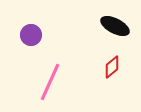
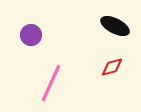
red diamond: rotated 25 degrees clockwise
pink line: moved 1 px right, 1 px down
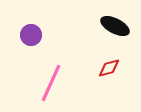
red diamond: moved 3 px left, 1 px down
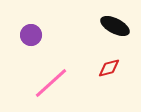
pink line: rotated 24 degrees clockwise
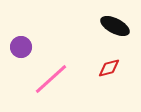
purple circle: moved 10 px left, 12 px down
pink line: moved 4 px up
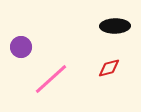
black ellipse: rotated 28 degrees counterclockwise
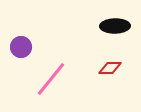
red diamond: moved 1 px right; rotated 15 degrees clockwise
pink line: rotated 9 degrees counterclockwise
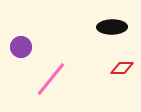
black ellipse: moved 3 px left, 1 px down
red diamond: moved 12 px right
